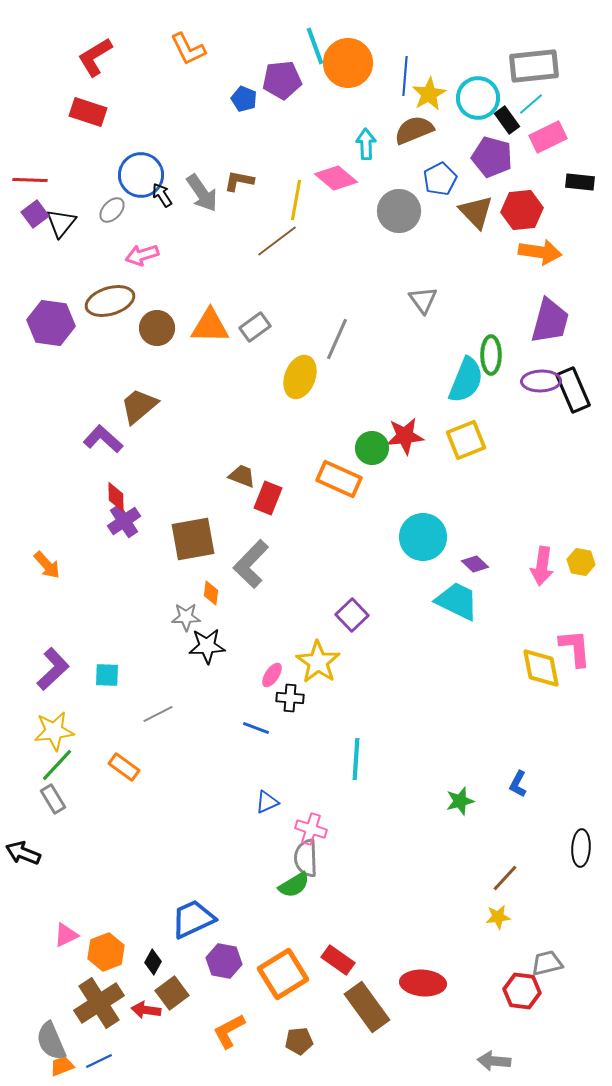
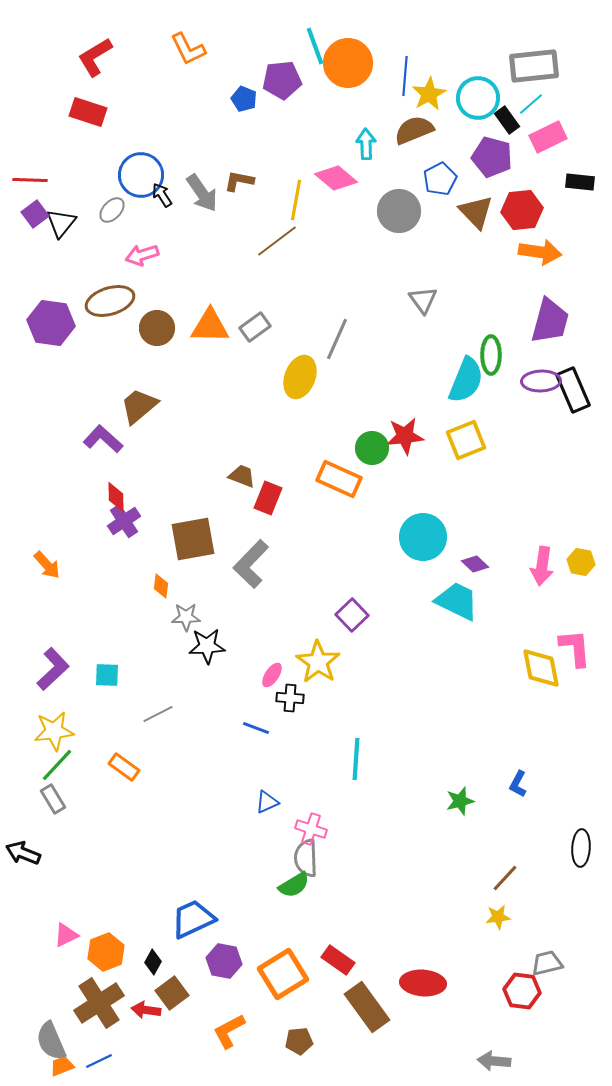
orange diamond at (211, 593): moved 50 px left, 7 px up
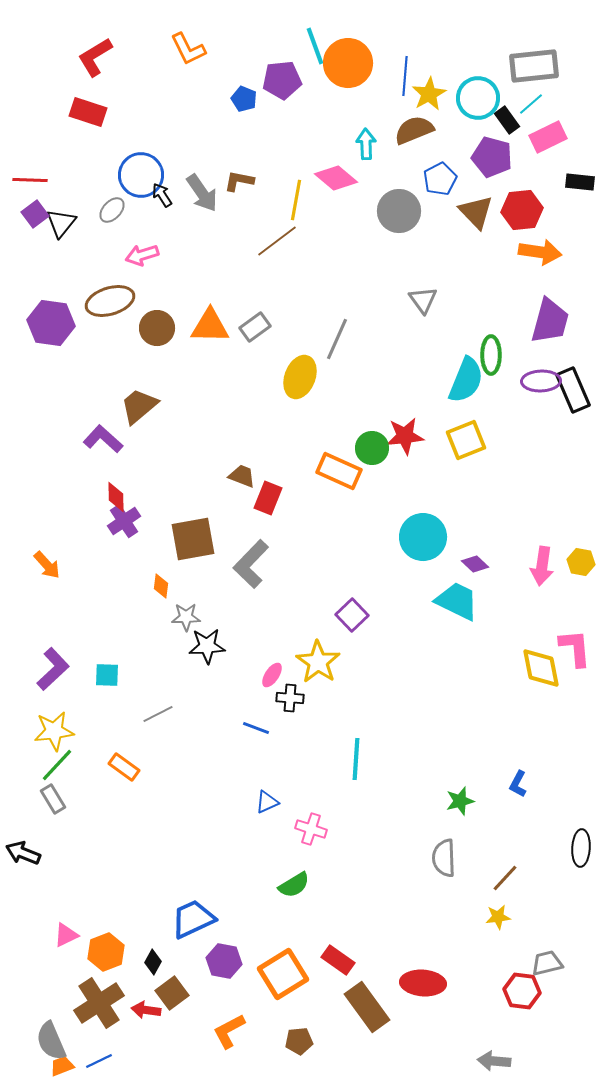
orange rectangle at (339, 479): moved 8 px up
gray semicircle at (306, 858): moved 138 px right
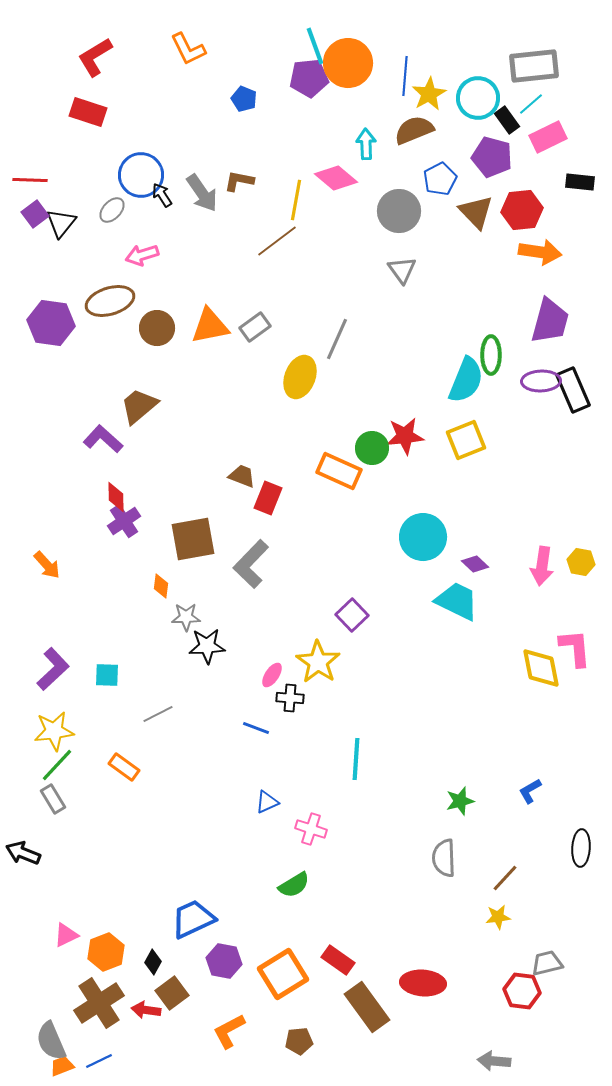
purple pentagon at (282, 80): moved 27 px right, 2 px up
gray triangle at (423, 300): moved 21 px left, 30 px up
orange triangle at (210, 326): rotated 12 degrees counterclockwise
blue L-shape at (518, 784): moved 12 px right, 7 px down; rotated 32 degrees clockwise
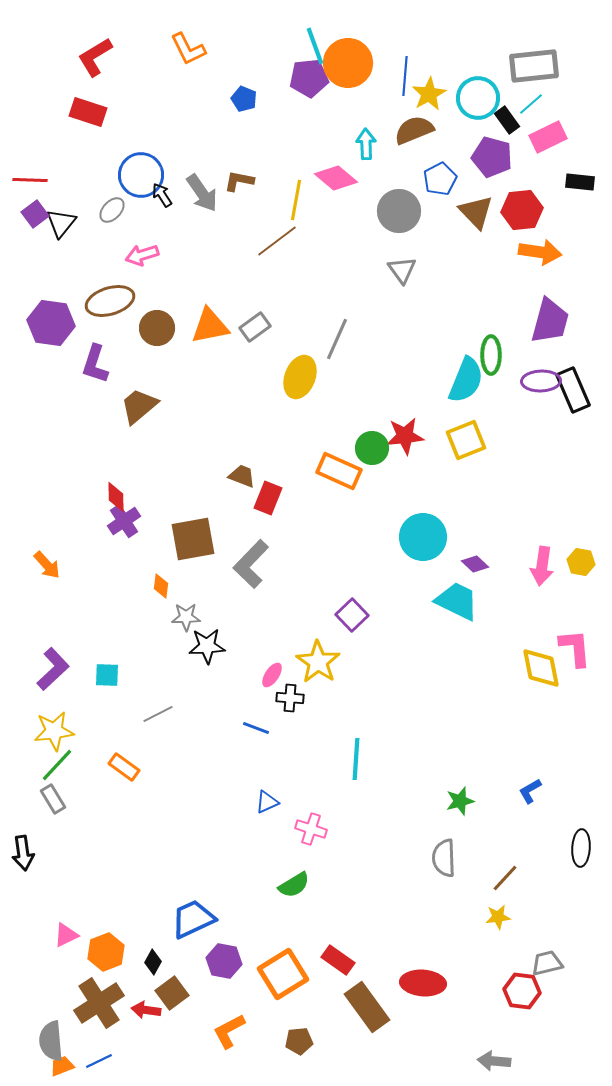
purple L-shape at (103, 439): moved 8 px left, 75 px up; rotated 114 degrees counterclockwise
black arrow at (23, 853): rotated 120 degrees counterclockwise
gray semicircle at (51, 1041): rotated 18 degrees clockwise
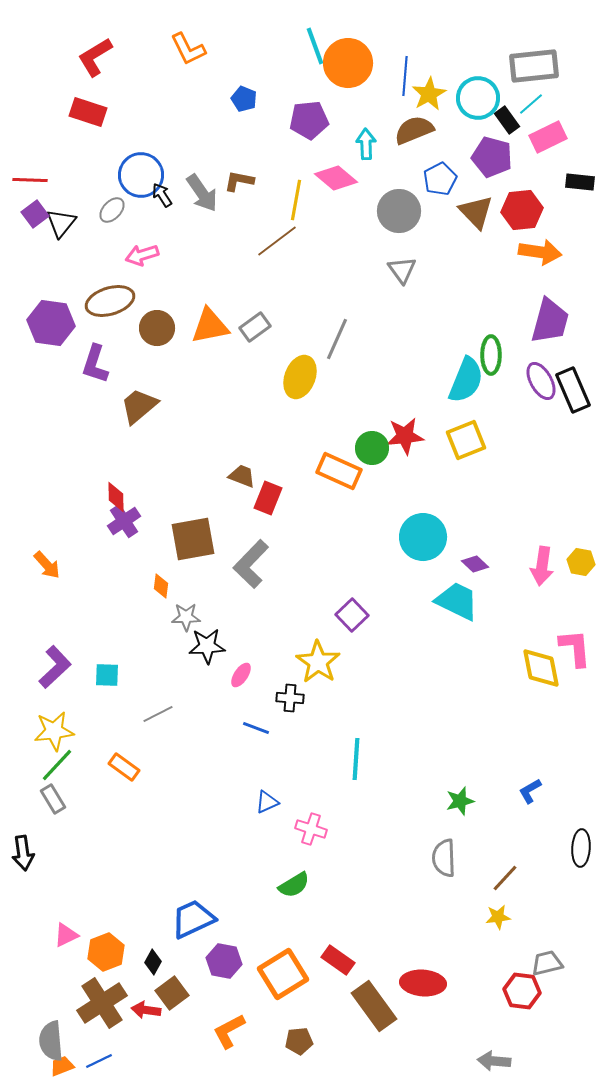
purple pentagon at (309, 78): moved 42 px down
purple ellipse at (541, 381): rotated 63 degrees clockwise
purple L-shape at (53, 669): moved 2 px right, 2 px up
pink ellipse at (272, 675): moved 31 px left
brown cross at (99, 1003): moved 3 px right
brown rectangle at (367, 1007): moved 7 px right, 1 px up
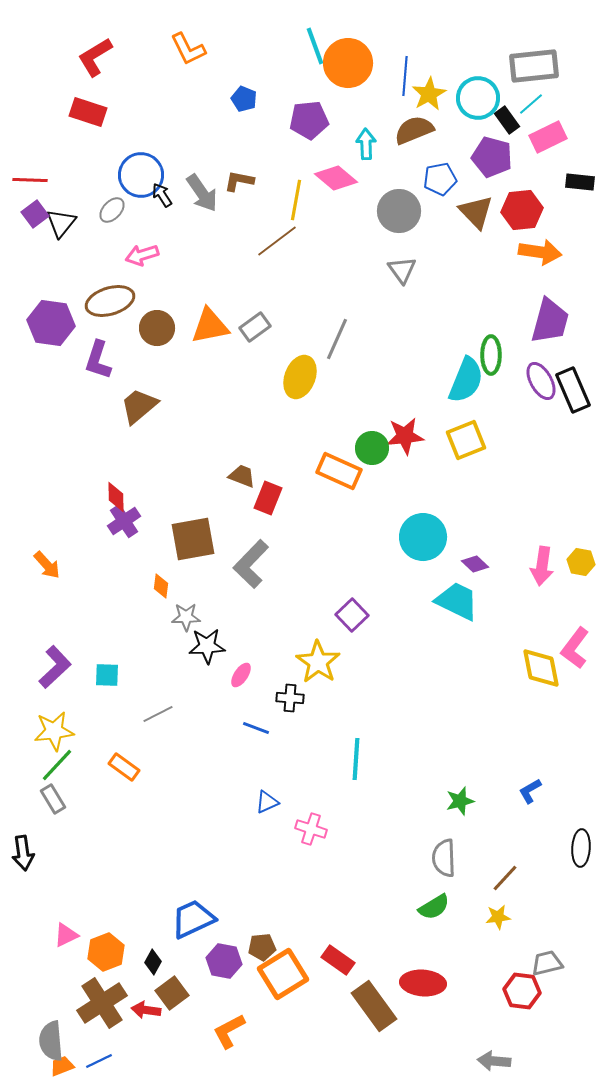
blue pentagon at (440, 179): rotated 16 degrees clockwise
purple L-shape at (95, 364): moved 3 px right, 4 px up
pink L-shape at (575, 648): rotated 138 degrees counterclockwise
green semicircle at (294, 885): moved 140 px right, 22 px down
brown pentagon at (299, 1041): moved 37 px left, 94 px up
